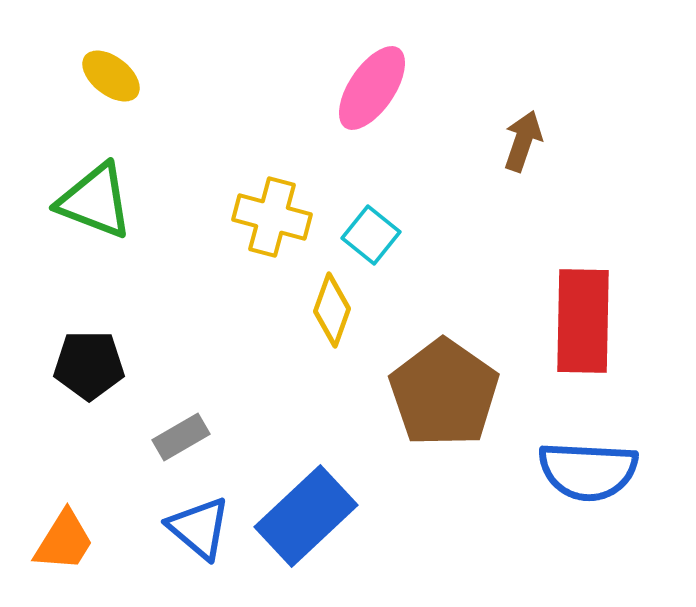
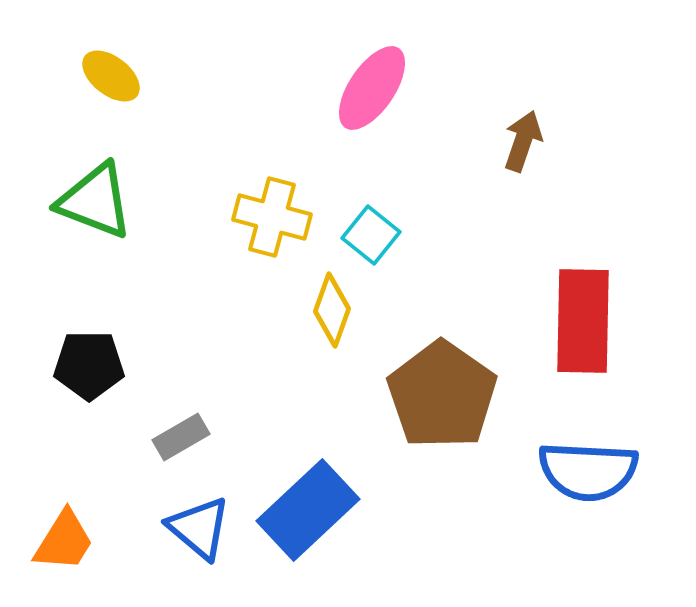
brown pentagon: moved 2 px left, 2 px down
blue rectangle: moved 2 px right, 6 px up
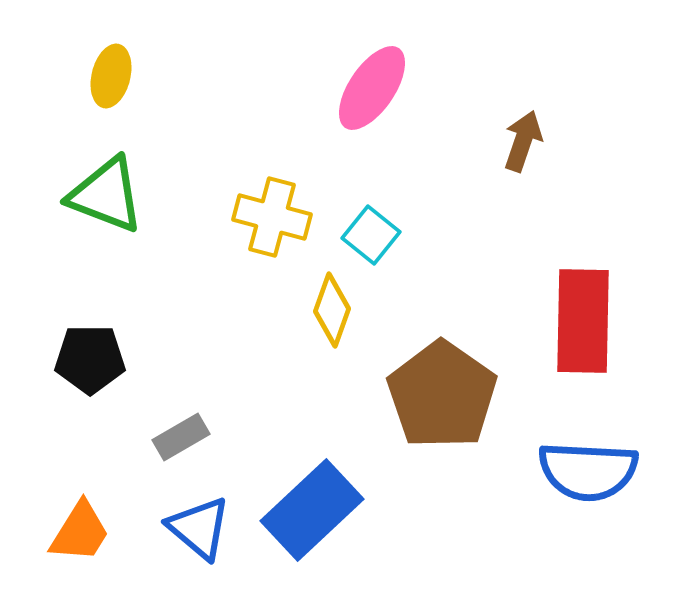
yellow ellipse: rotated 66 degrees clockwise
green triangle: moved 11 px right, 6 px up
black pentagon: moved 1 px right, 6 px up
blue rectangle: moved 4 px right
orange trapezoid: moved 16 px right, 9 px up
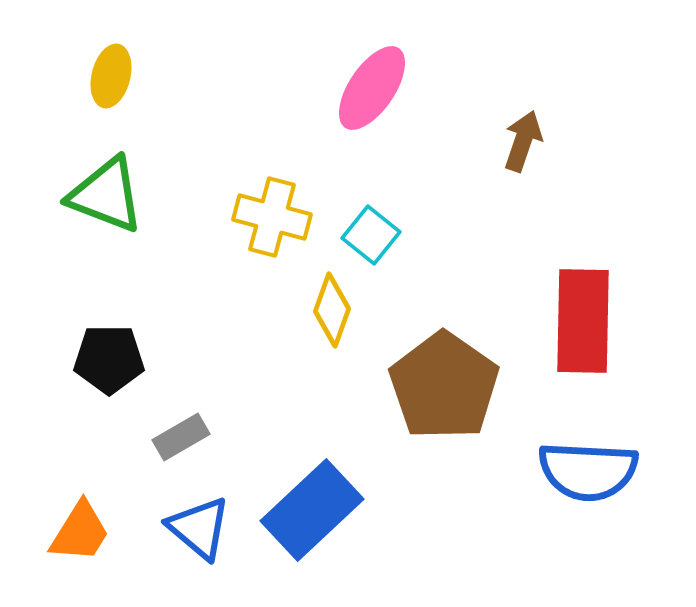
black pentagon: moved 19 px right
brown pentagon: moved 2 px right, 9 px up
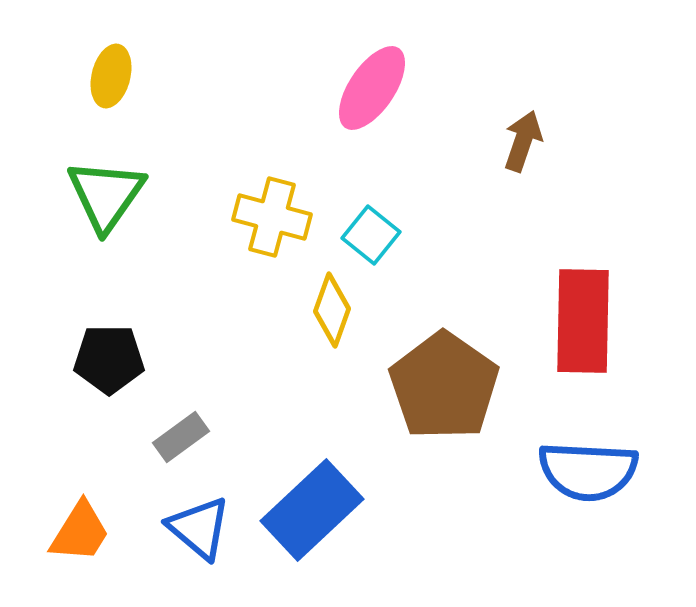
green triangle: rotated 44 degrees clockwise
gray rectangle: rotated 6 degrees counterclockwise
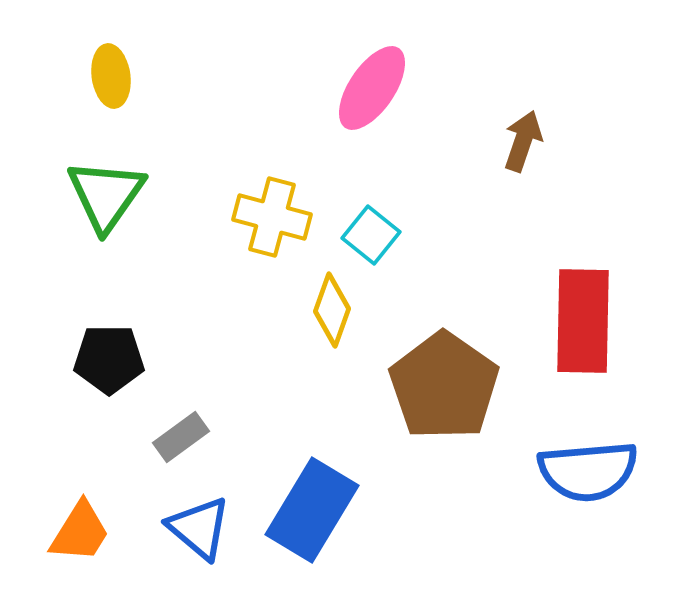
yellow ellipse: rotated 22 degrees counterclockwise
blue semicircle: rotated 8 degrees counterclockwise
blue rectangle: rotated 16 degrees counterclockwise
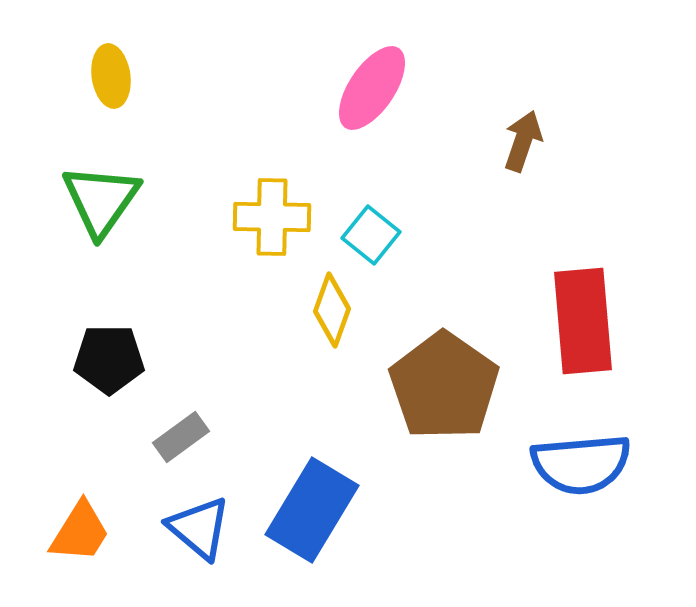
green triangle: moved 5 px left, 5 px down
yellow cross: rotated 14 degrees counterclockwise
red rectangle: rotated 6 degrees counterclockwise
blue semicircle: moved 7 px left, 7 px up
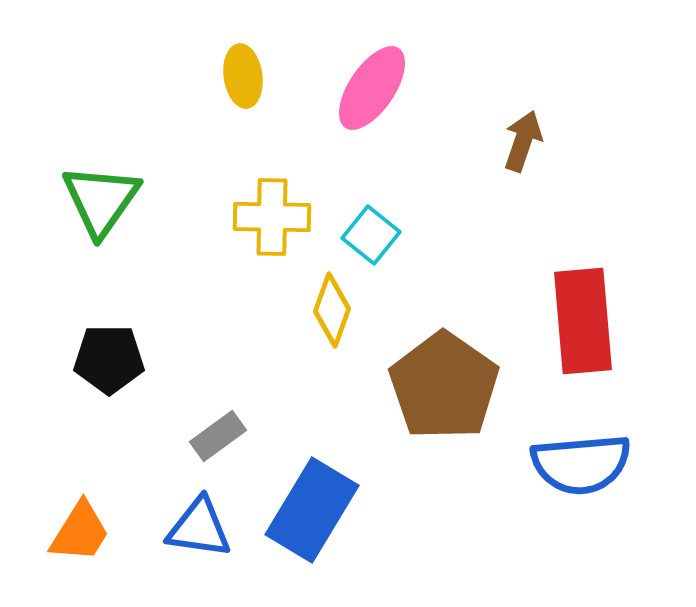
yellow ellipse: moved 132 px right
gray rectangle: moved 37 px right, 1 px up
blue triangle: rotated 32 degrees counterclockwise
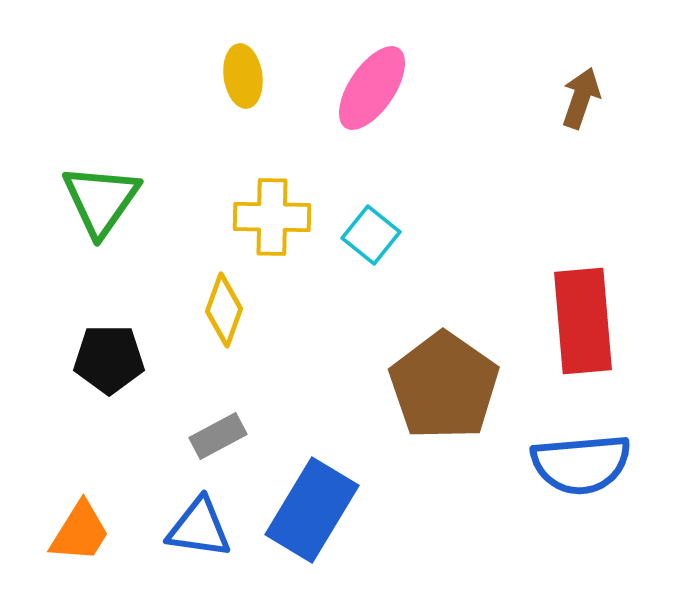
brown arrow: moved 58 px right, 43 px up
yellow diamond: moved 108 px left
gray rectangle: rotated 8 degrees clockwise
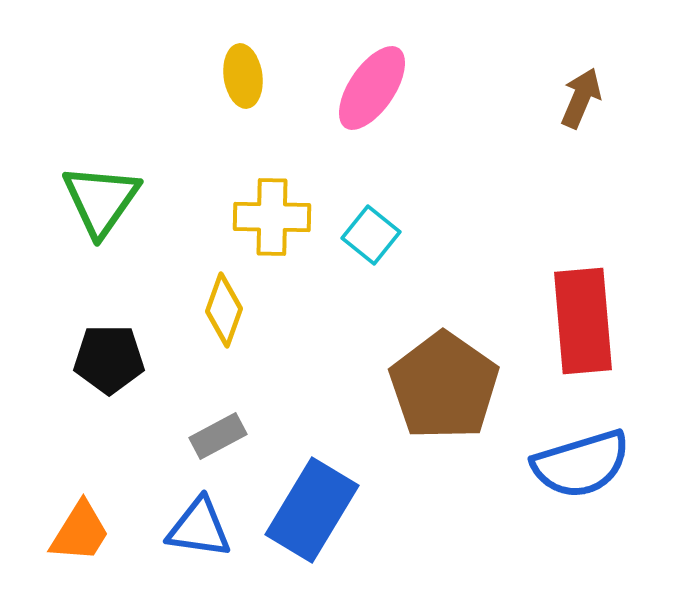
brown arrow: rotated 4 degrees clockwise
blue semicircle: rotated 12 degrees counterclockwise
